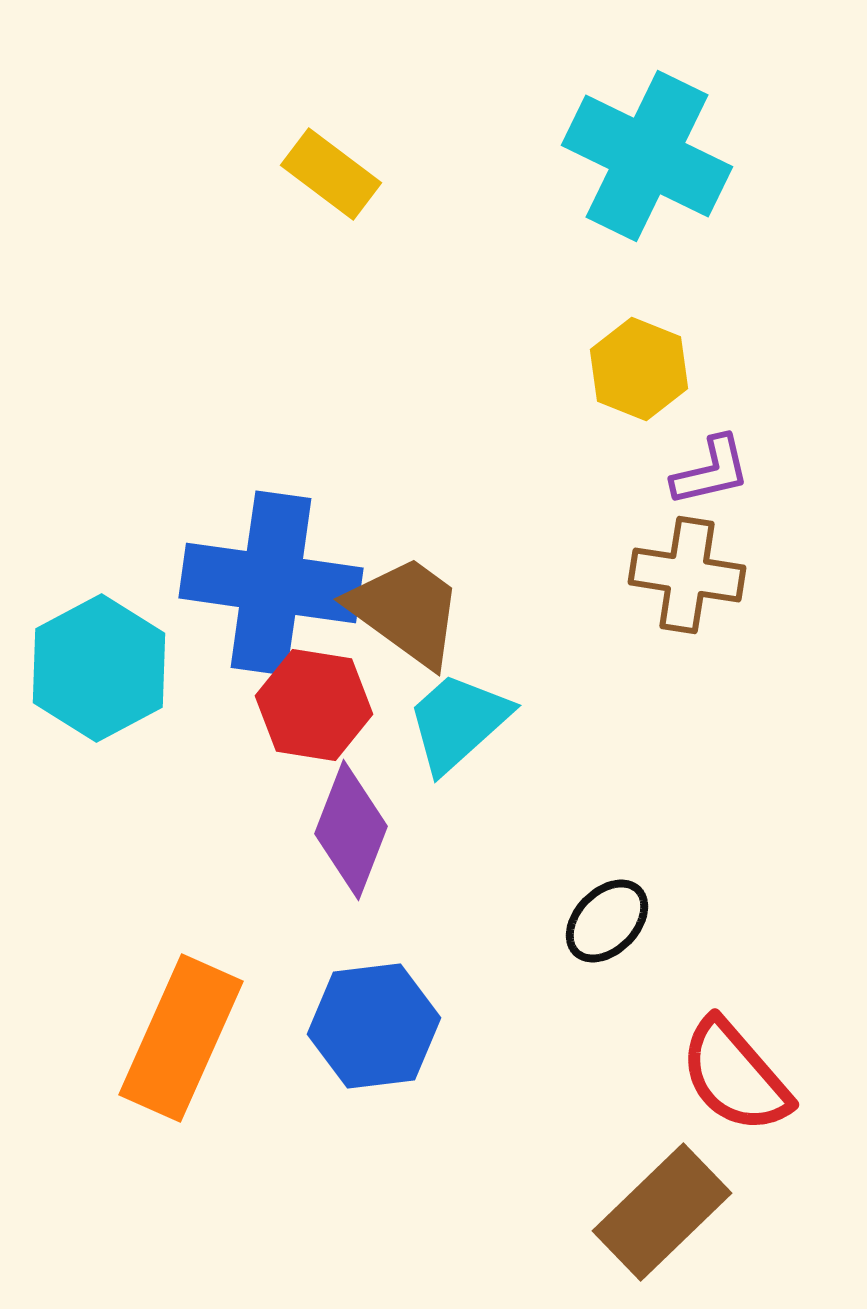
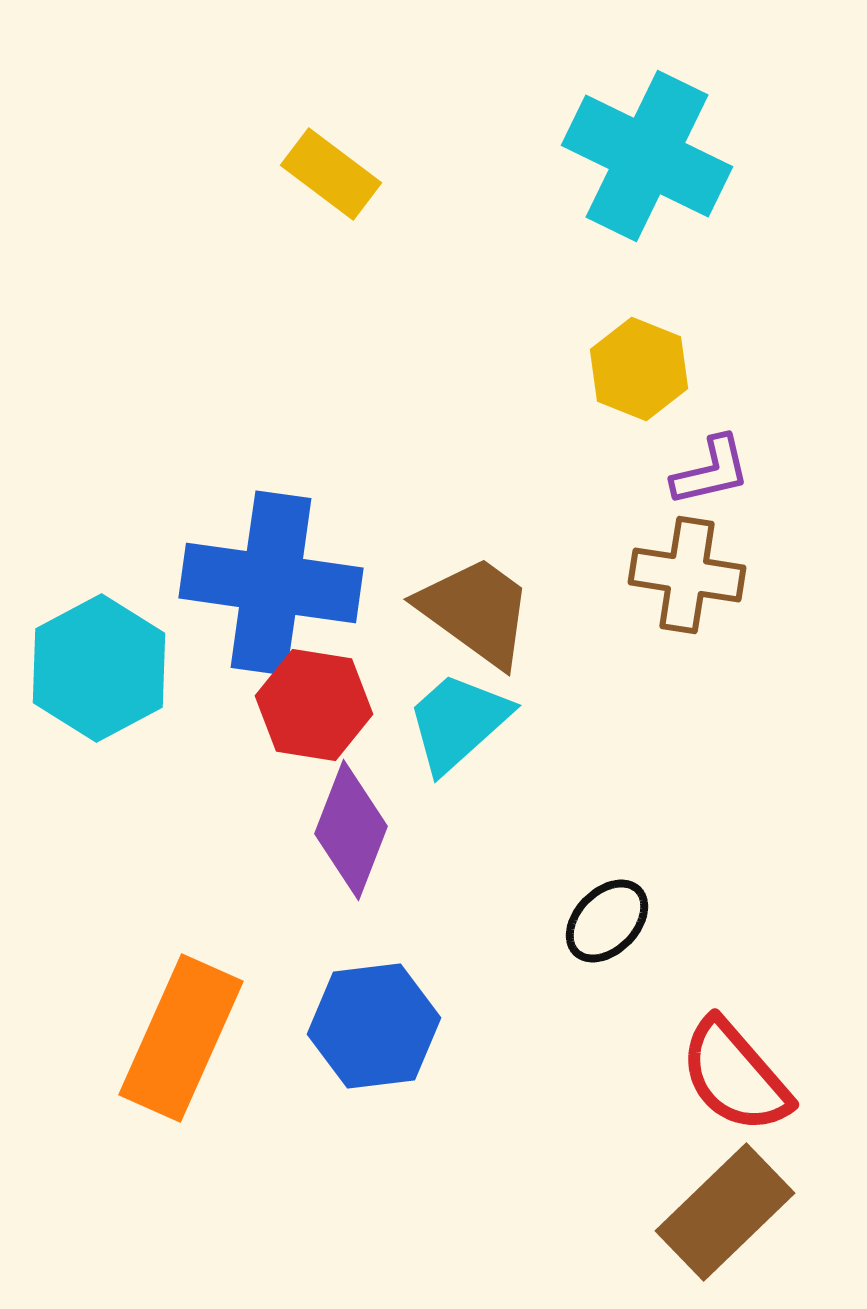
brown trapezoid: moved 70 px right
brown rectangle: moved 63 px right
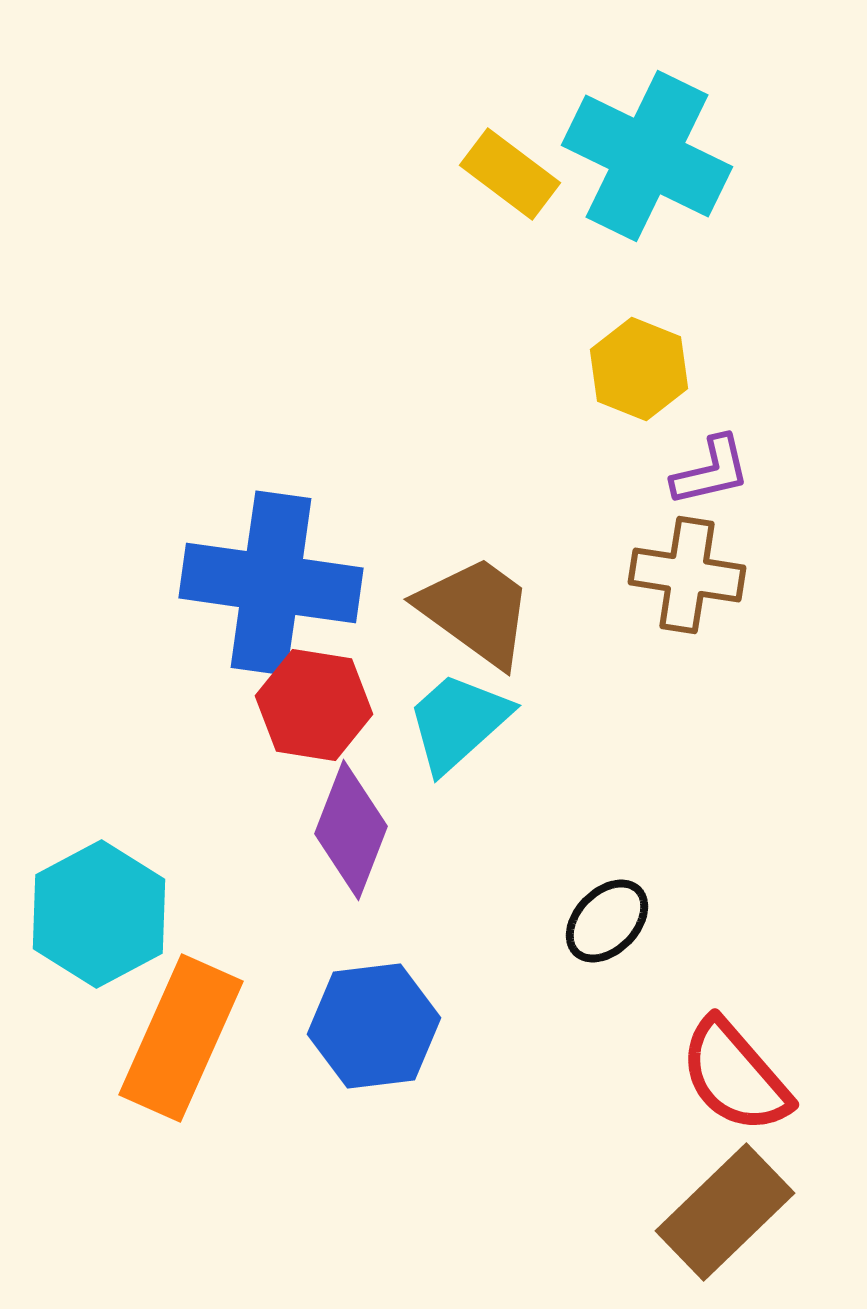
yellow rectangle: moved 179 px right
cyan hexagon: moved 246 px down
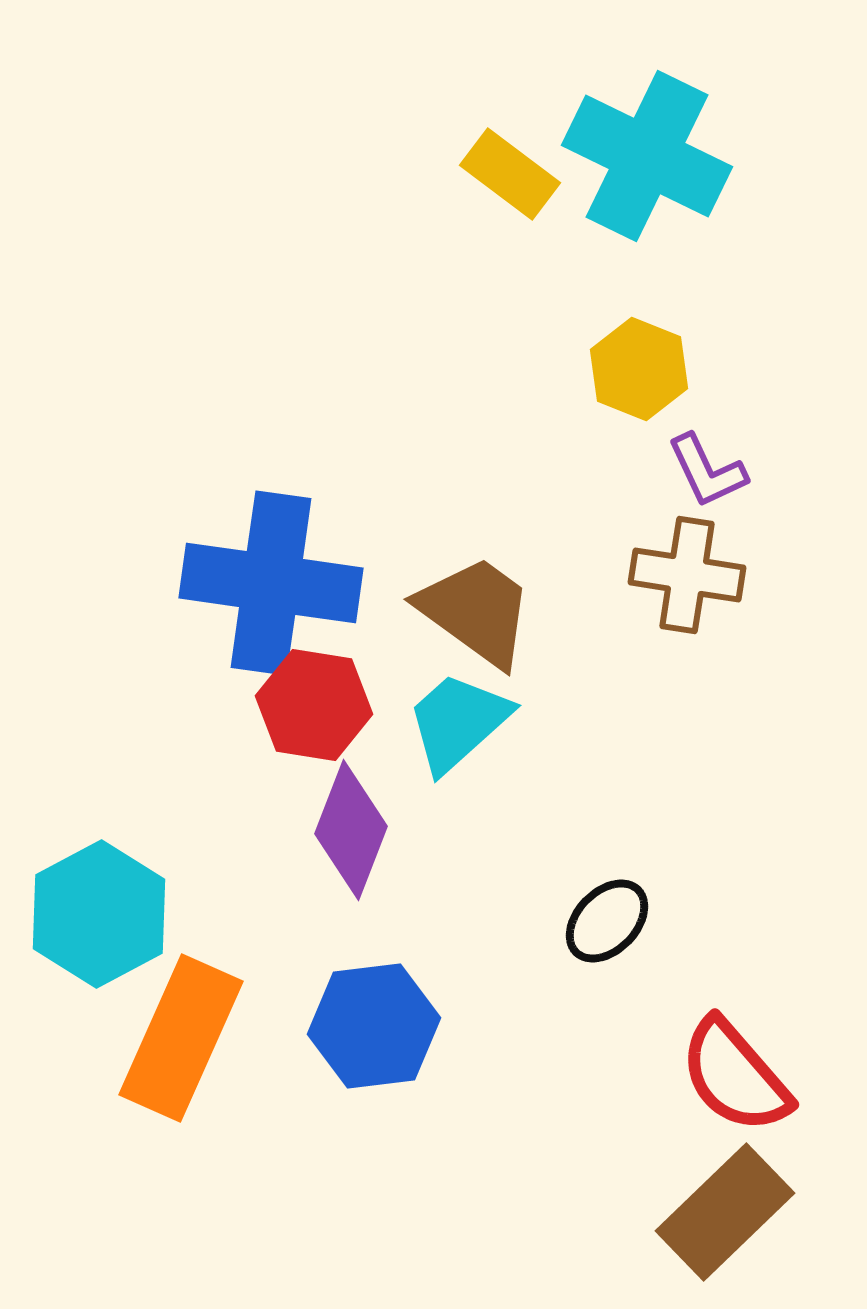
purple L-shape: moved 4 px left; rotated 78 degrees clockwise
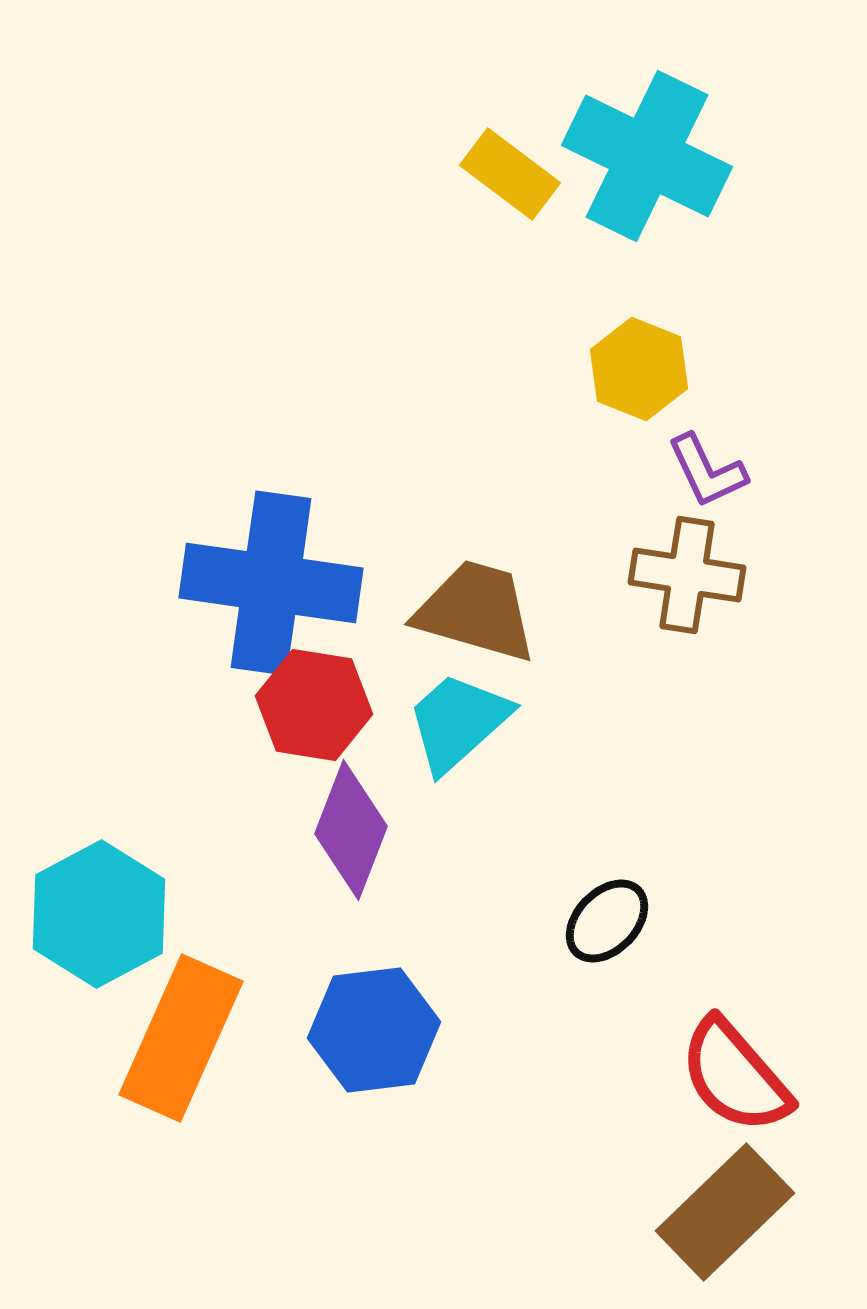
brown trapezoid: rotated 20 degrees counterclockwise
blue hexagon: moved 4 px down
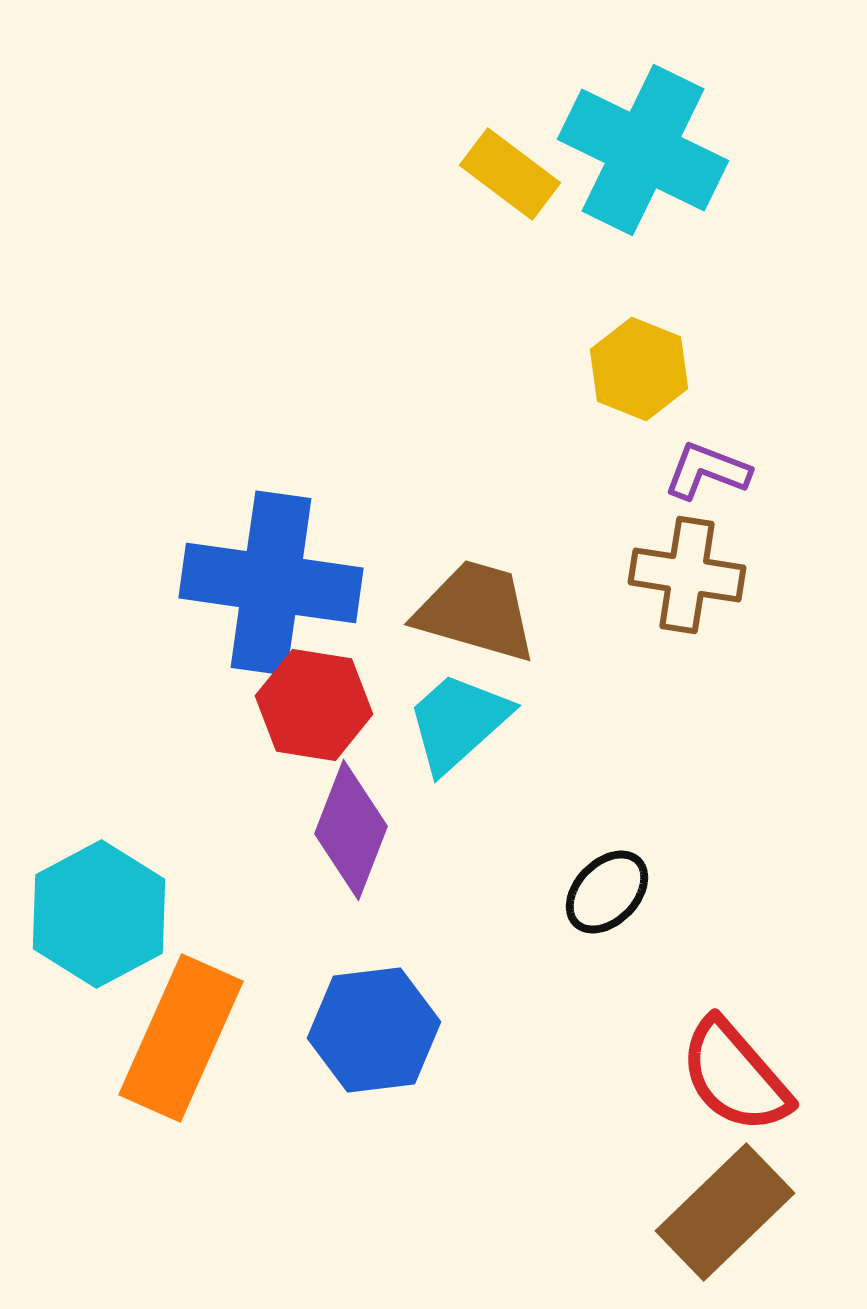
cyan cross: moved 4 px left, 6 px up
purple L-shape: rotated 136 degrees clockwise
black ellipse: moved 29 px up
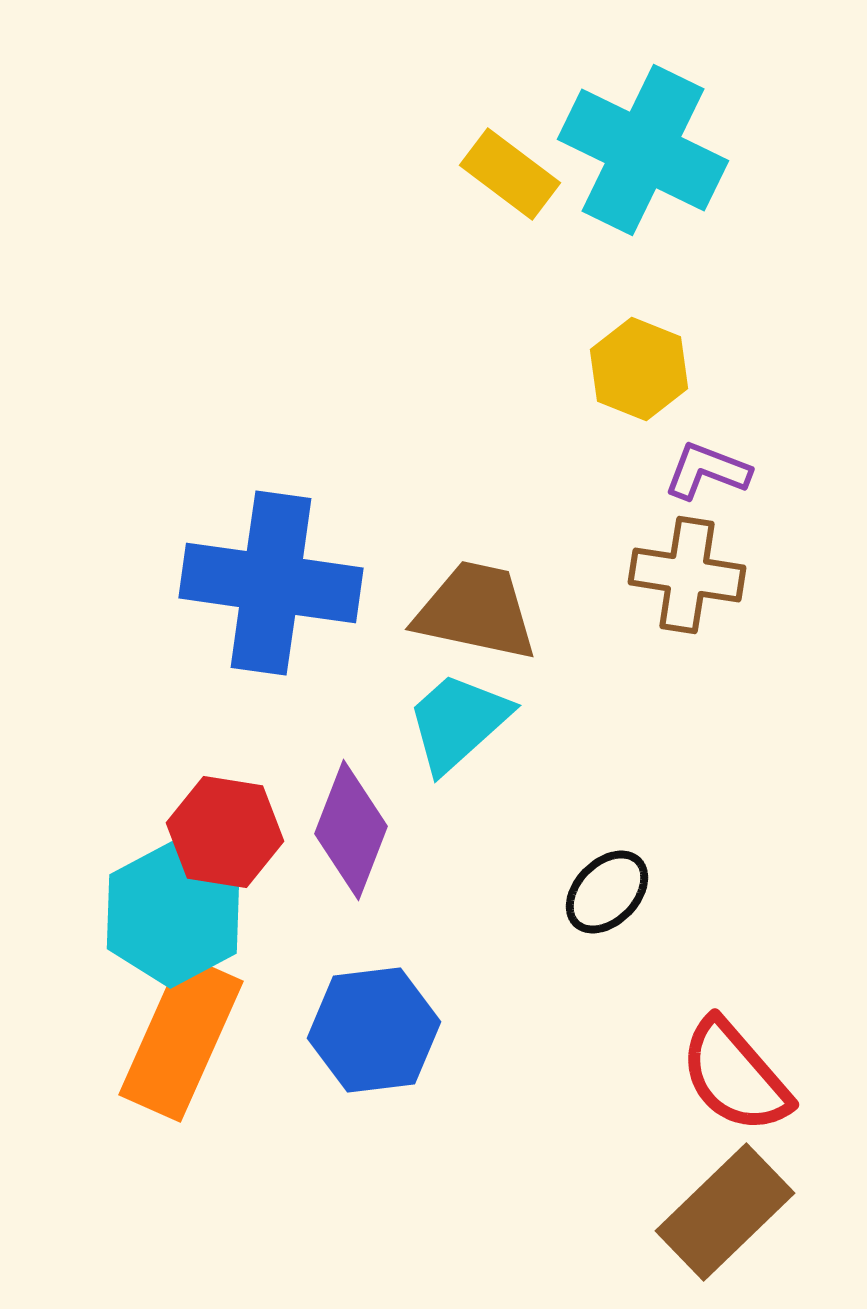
brown trapezoid: rotated 4 degrees counterclockwise
red hexagon: moved 89 px left, 127 px down
cyan hexagon: moved 74 px right
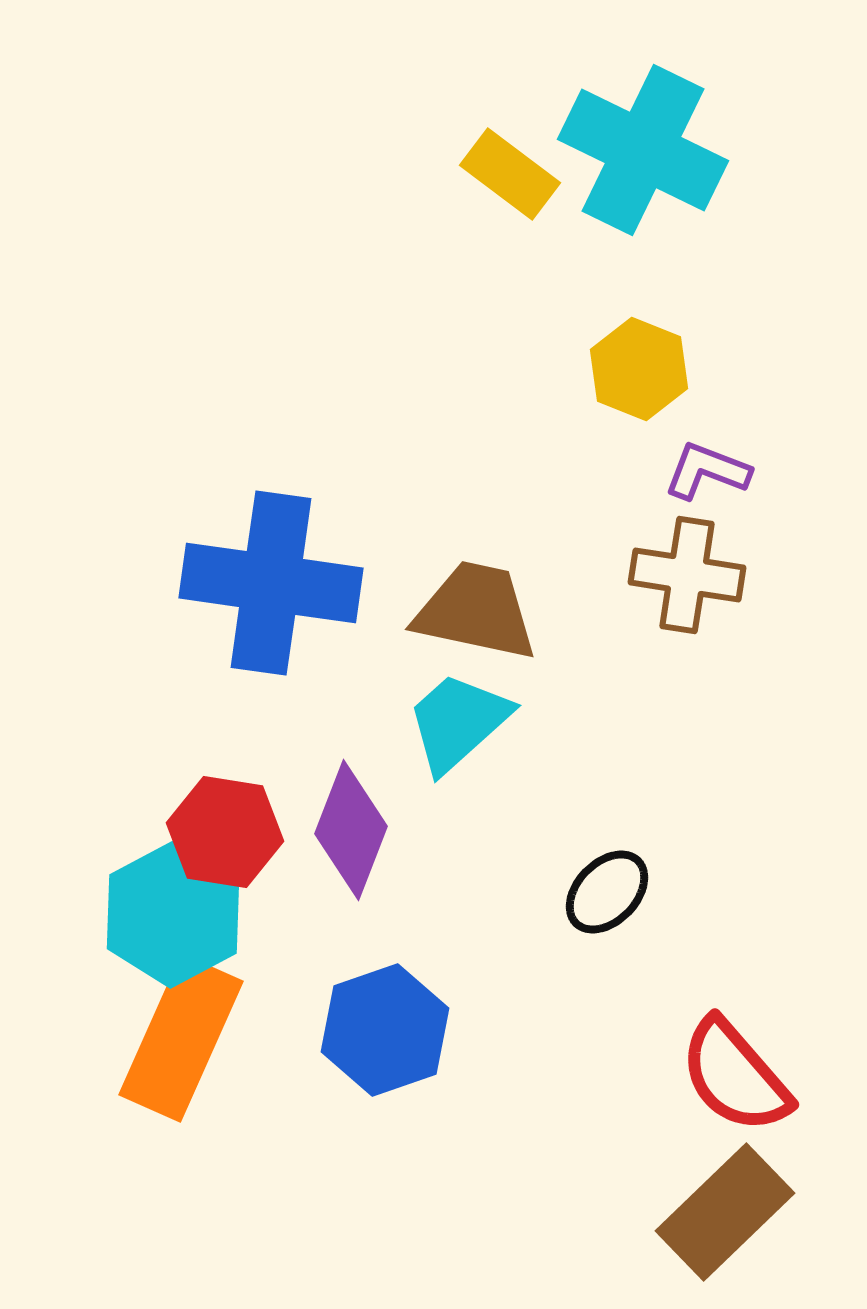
blue hexagon: moved 11 px right; rotated 12 degrees counterclockwise
